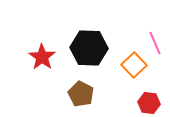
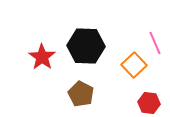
black hexagon: moved 3 px left, 2 px up
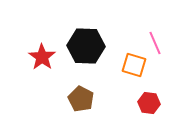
orange square: rotated 30 degrees counterclockwise
brown pentagon: moved 5 px down
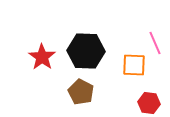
black hexagon: moved 5 px down
orange square: rotated 15 degrees counterclockwise
brown pentagon: moved 7 px up
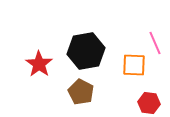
black hexagon: rotated 12 degrees counterclockwise
red star: moved 3 px left, 7 px down
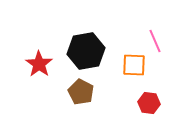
pink line: moved 2 px up
